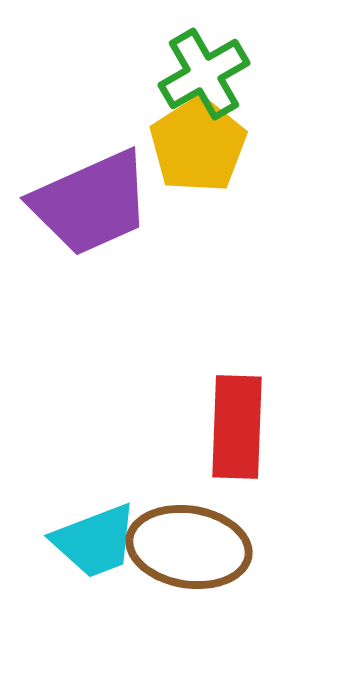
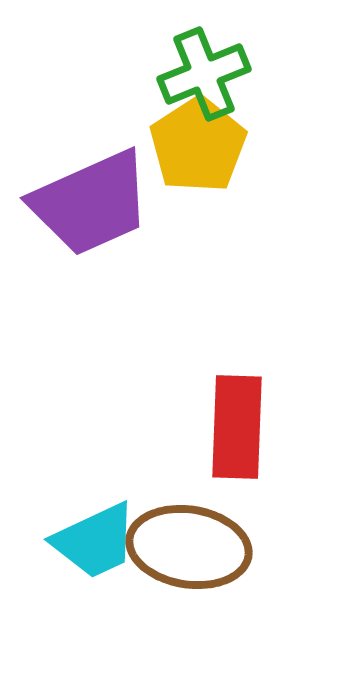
green cross: rotated 8 degrees clockwise
cyan trapezoid: rotated 4 degrees counterclockwise
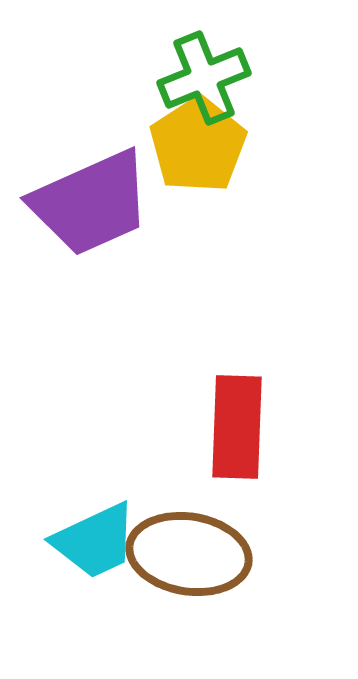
green cross: moved 4 px down
brown ellipse: moved 7 px down
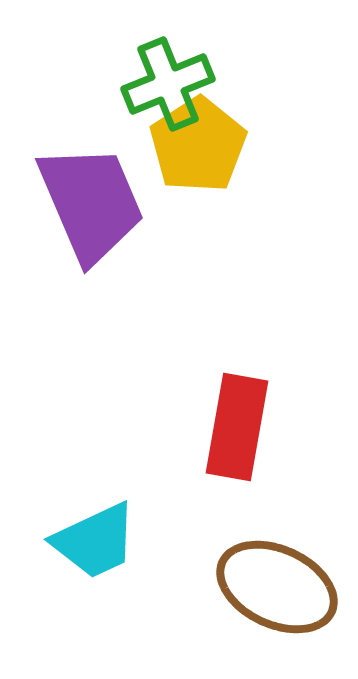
green cross: moved 36 px left, 6 px down
purple trapezoid: rotated 89 degrees counterclockwise
red rectangle: rotated 8 degrees clockwise
brown ellipse: moved 88 px right, 33 px down; rotated 16 degrees clockwise
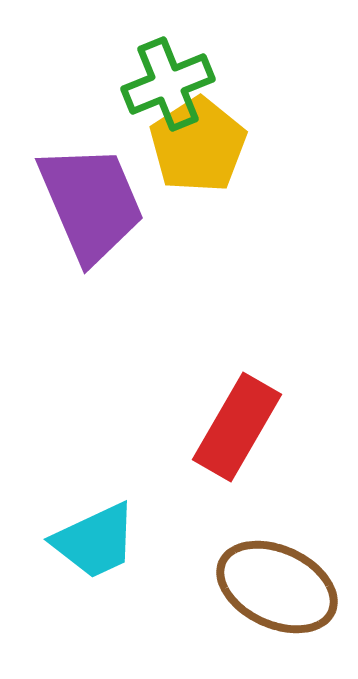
red rectangle: rotated 20 degrees clockwise
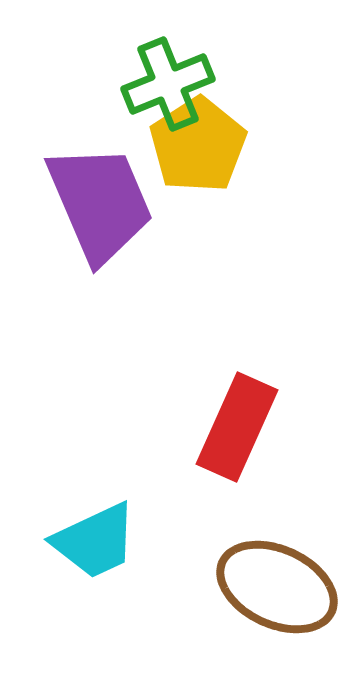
purple trapezoid: moved 9 px right
red rectangle: rotated 6 degrees counterclockwise
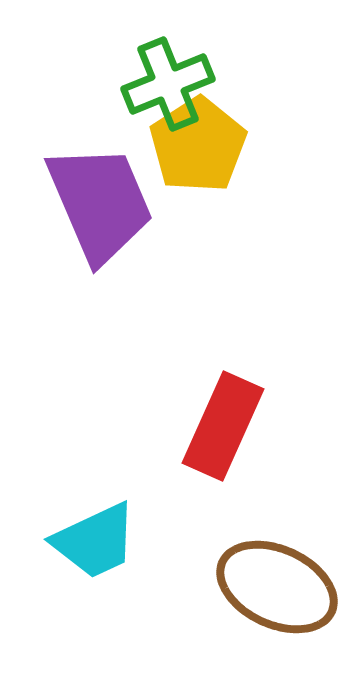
red rectangle: moved 14 px left, 1 px up
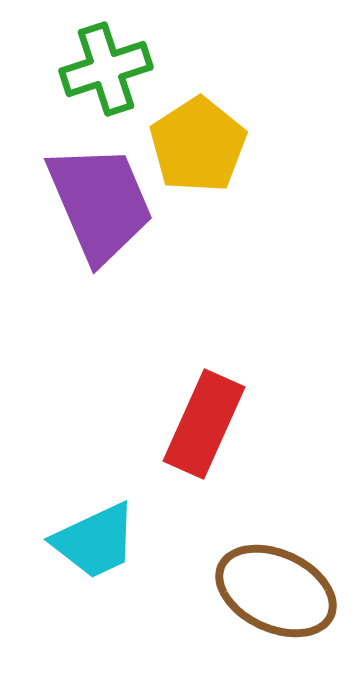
green cross: moved 62 px left, 15 px up; rotated 4 degrees clockwise
red rectangle: moved 19 px left, 2 px up
brown ellipse: moved 1 px left, 4 px down
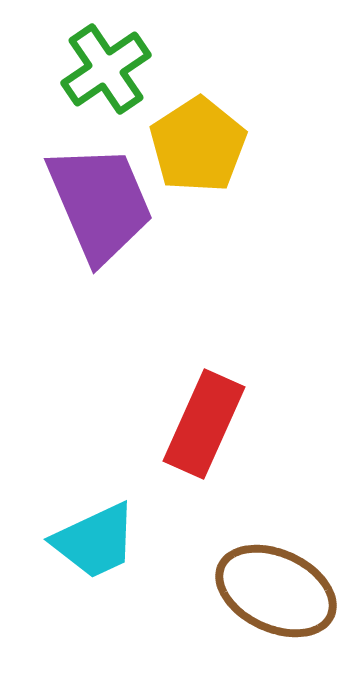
green cross: rotated 16 degrees counterclockwise
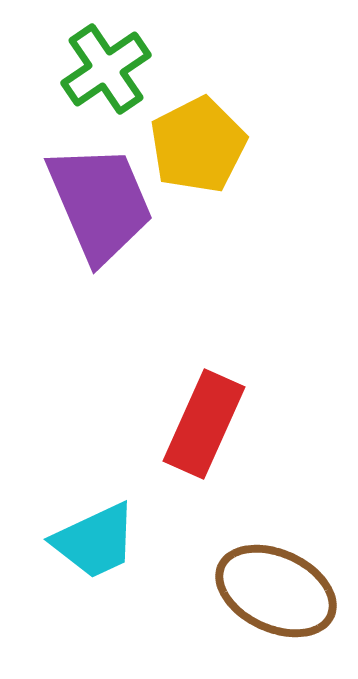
yellow pentagon: rotated 6 degrees clockwise
